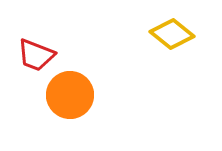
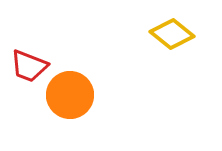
red trapezoid: moved 7 px left, 11 px down
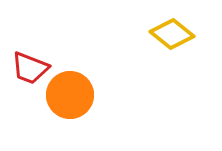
red trapezoid: moved 1 px right, 2 px down
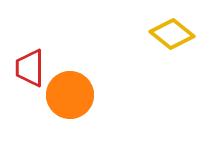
red trapezoid: rotated 69 degrees clockwise
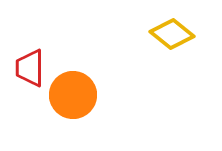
orange circle: moved 3 px right
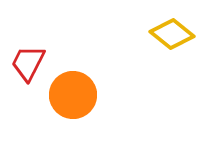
red trapezoid: moved 2 px left, 5 px up; rotated 27 degrees clockwise
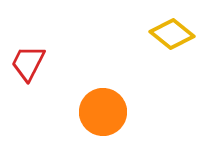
orange circle: moved 30 px right, 17 px down
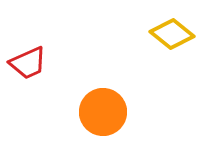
red trapezoid: rotated 141 degrees counterclockwise
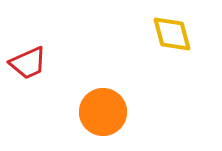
yellow diamond: rotated 36 degrees clockwise
